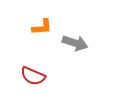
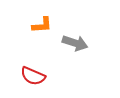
orange L-shape: moved 2 px up
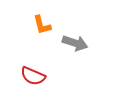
orange L-shape: rotated 80 degrees clockwise
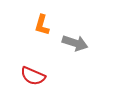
orange L-shape: rotated 30 degrees clockwise
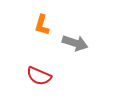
red semicircle: moved 6 px right
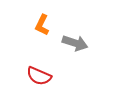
orange L-shape: rotated 10 degrees clockwise
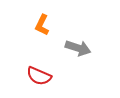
gray arrow: moved 3 px right, 5 px down
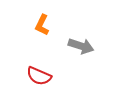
gray arrow: moved 3 px right, 2 px up
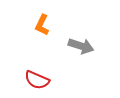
red semicircle: moved 2 px left, 4 px down
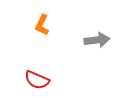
gray arrow: moved 16 px right, 6 px up; rotated 25 degrees counterclockwise
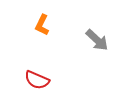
gray arrow: rotated 50 degrees clockwise
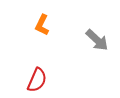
red semicircle: rotated 90 degrees counterclockwise
